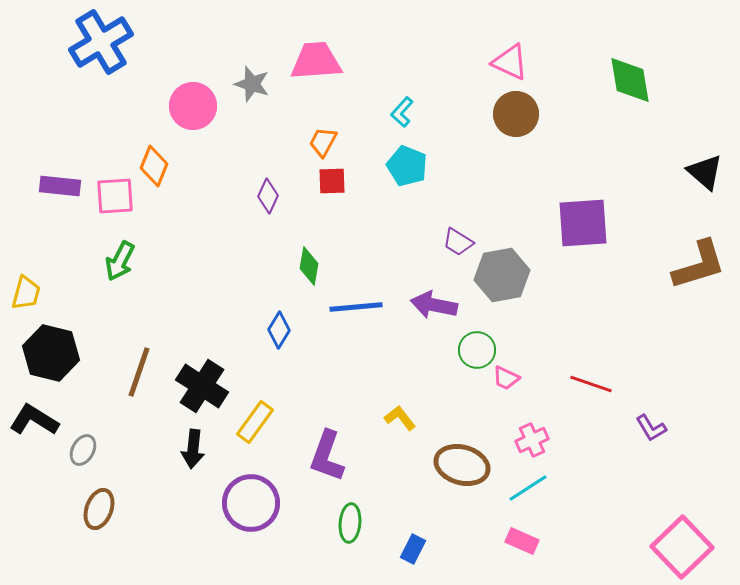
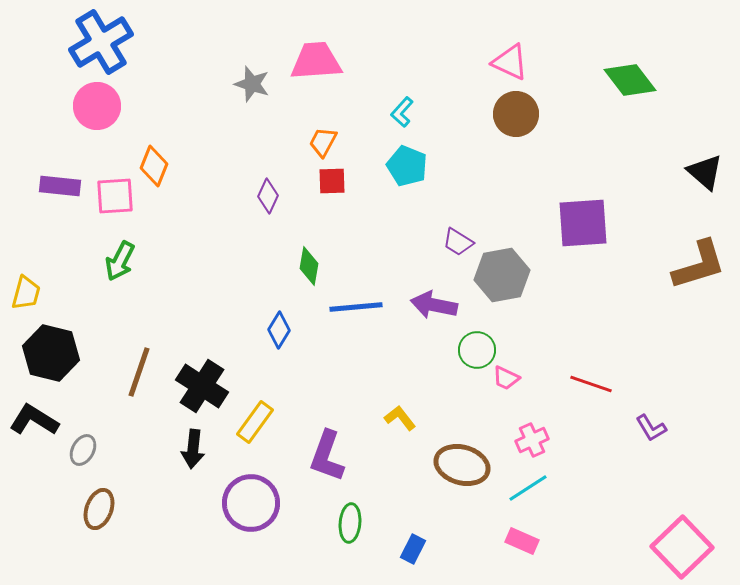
green diamond at (630, 80): rotated 28 degrees counterclockwise
pink circle at (193, 106): moved 96 px left
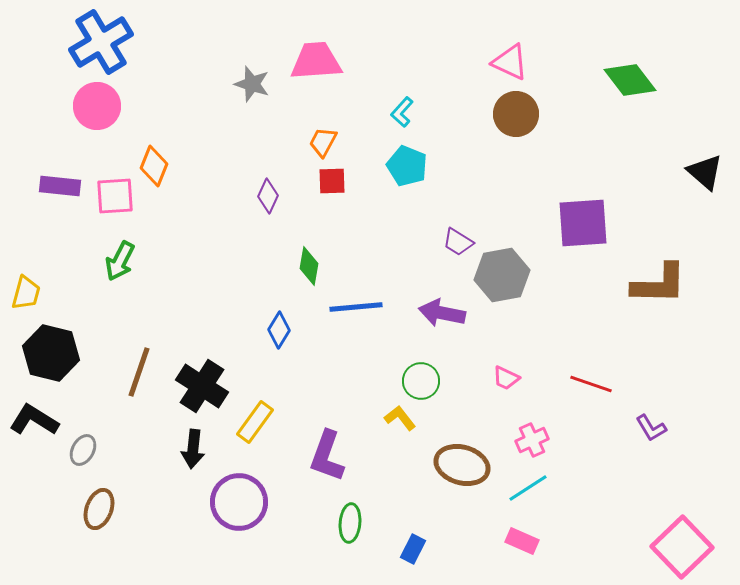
brown L-shape at (699, 265): moved 40 px left, 19 px down; rotated 18 degrees clockwise
purple arrow at (434, 305): moved 8 px right, 8 px down
green circle at (477, 350): moved 56 px left, 31 px down
purple circle at (251, 503): moved 12 px left, 1 px up
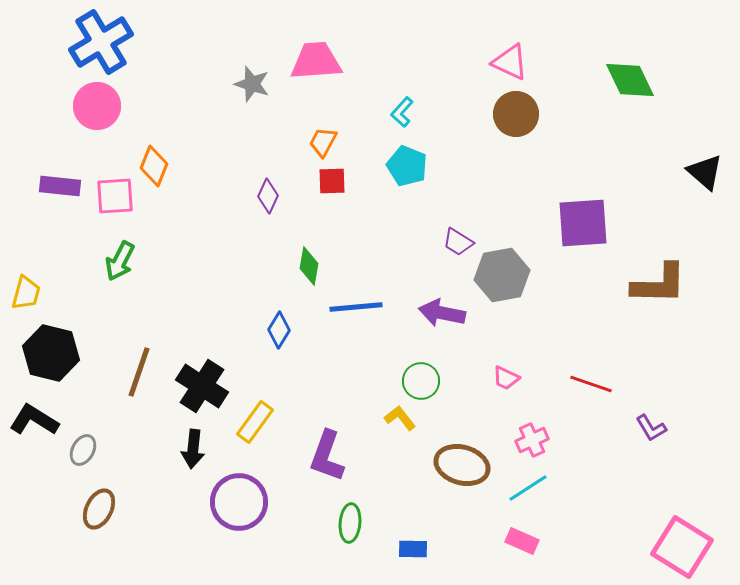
green diamond at (630, 80): rotated 12 degrees clockwise
brown ellipse at (99, 509): rotated 6 degrees clockwise
pink square at (682, 547): rotated 14 degrees counterclockwise
blue rectangle at (413, 549): rotated 64 degrees clockwise
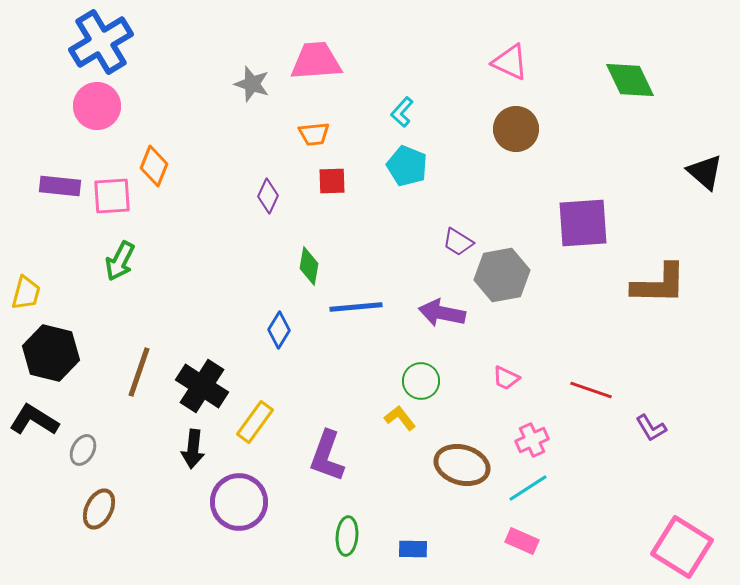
brown circle at (516, 114): moved 15 px down
orange trapezoid at (323, 142): moved 9 px left, 8 px up; rotated 124 degrees counterclockwise
pink square at (115, 196): moved 3 px left
red line at (591, 384): moved 6 px down
green ellipse at (350, 523): moved 3 px left, 13 px down
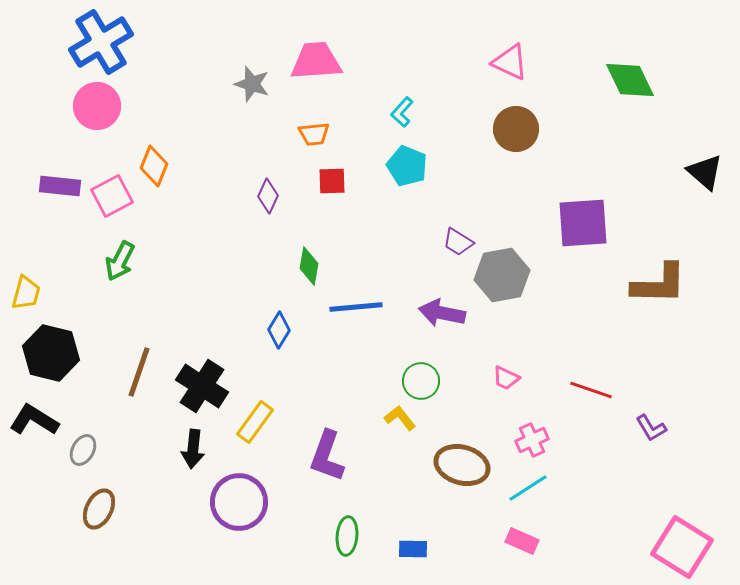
pink square at (112, 196): rotated 24 degrees counterclockwise
